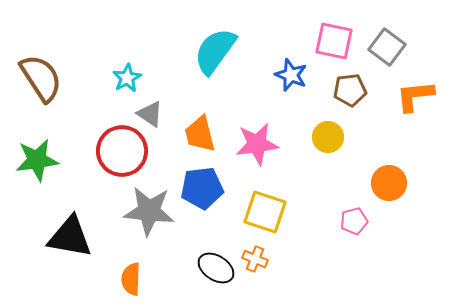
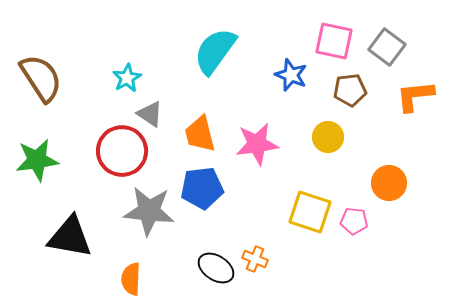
yellow square: moved 45 px right
pink pentagon: rotated 20 degrees clockwise
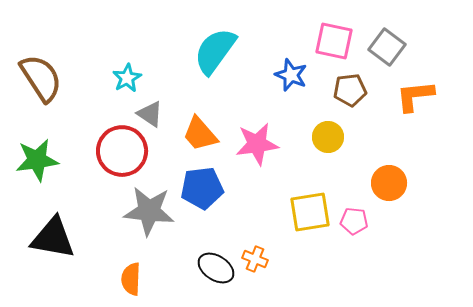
orange trapezoid: rotated 27 degrees counterclockwise
yellow square: rotated 27 degrees counterclockwise
black triangle: moved 17 px left, 1 px down
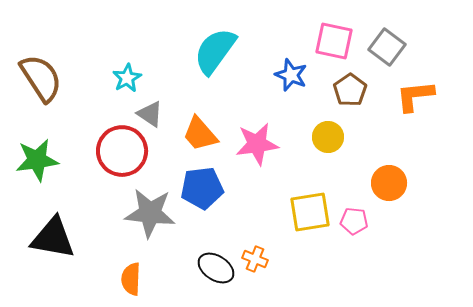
brown pentagon: rotated 28 degrees counterclockwise
gray star: moved 1 px right, 2 px down
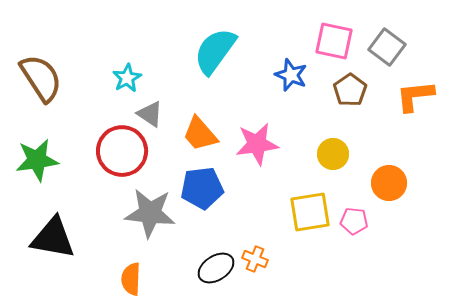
yellow circle: moved 5 px right, 17 px down
black ellipse: rotated 66 degrees counterclockwise
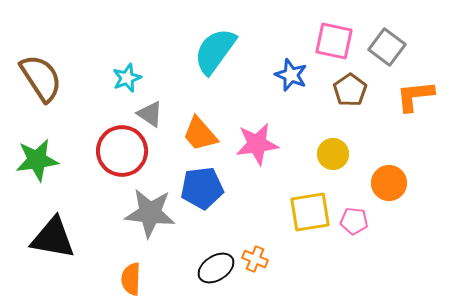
cyan star: rotated 8 degrees clockwise
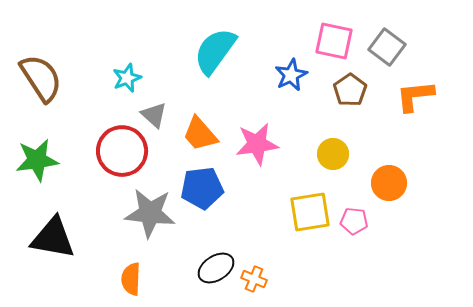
blue star: rotated 24 degrees clockwise
gray triangle: moved 4 px right, 1 px down; rotated 8 degrees clockwise
orange cross: moved 1 px left, 20 px down
